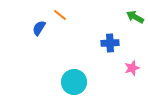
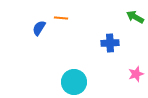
orange line: moved 1 px right, 3 px down; rotated 32 degrees counterclockwise
pink star: moved 4 px right, 6 px down
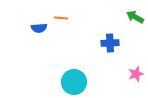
blue semicircle: rotated 126 degrees counterclockwise
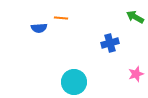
blue cross: rotated 12 degrees counterclockwise
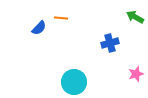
blue semicircle: rotated 42 degrees counterclockwise
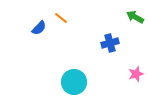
orange line: rotated 32 degrees clockwise
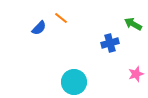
green arrow: moved 2 px left, 7 px down
